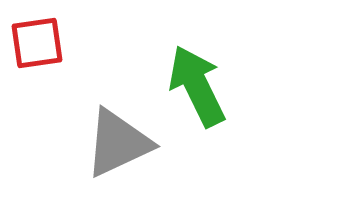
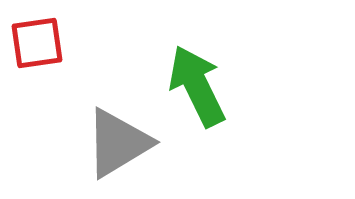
gray triangle: rotated 6 degrees counterclockwise
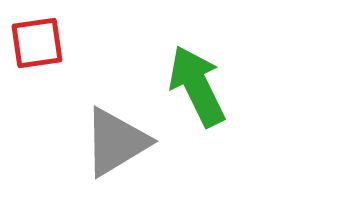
gray triangle: moved 2 px left, 1 px up
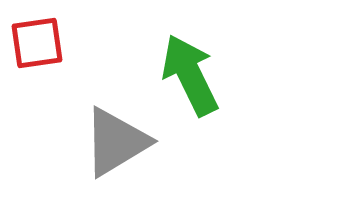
green arrow: moved 7 px left, 11 px up
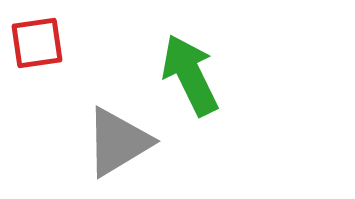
gray triangle: moved 2 px right
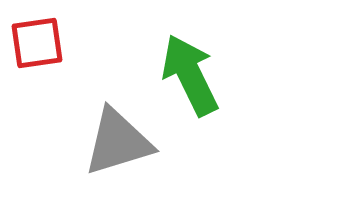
gray triangle: rotated 14 degrees clockwise
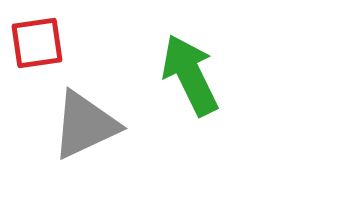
gray triangle: moved 33 px left, 17 px up; rotated 8 degrees counterclockwise
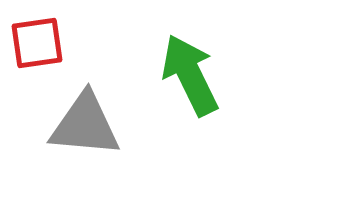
gray triangle: rotated 30 degrees clockwise
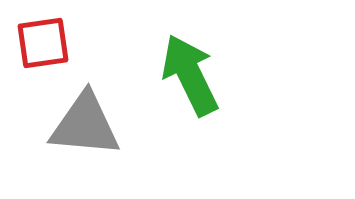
red square: moved 6 px right
